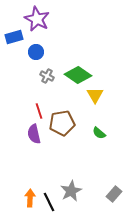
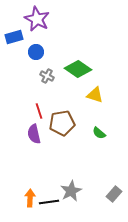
green diamond: moved 6 px up
yellow triangle: rotated 42 degrees counterclockwise
black line: rotated 72 degrees counterclockwise
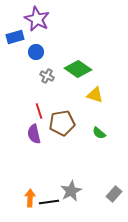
blue rectangle: moved 1 px right
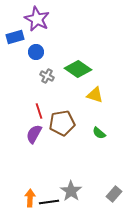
purple semicircle: rotated 42 degrees clockwise
gray star: rotated 10 degrees counterclockwise
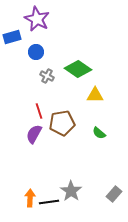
blue rectangle: moved 3 px left
yellow triangle: rotated 18 degrees counterclockwise
